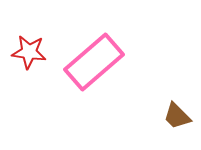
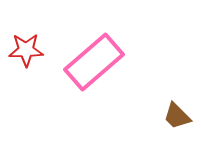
red star: moved 3 px left, 2 px up; rotated 8 degrees counterclockwise
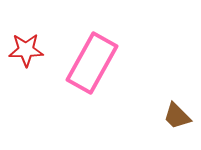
pink rectangle: moved 2 px left, 1 px down; rotated 20 degrees counterclockwise
